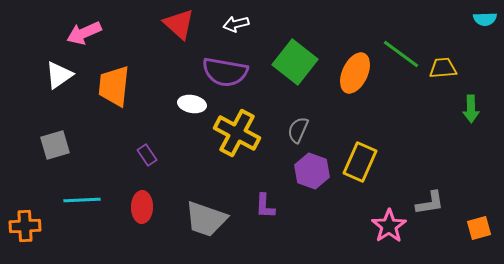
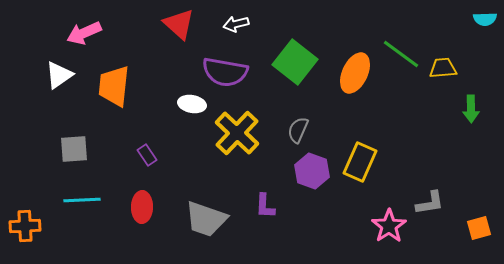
yellow cross: rotated 15 degrees clockwise
gray square: moved 19 px right, 4 px down; rotated 12 degrees clockwise
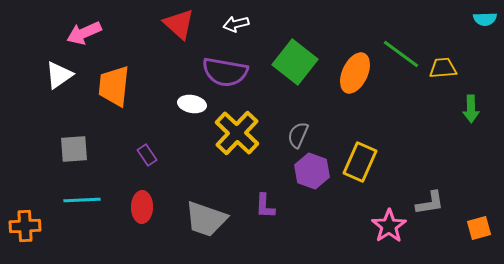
gray semicircle: moved 5 px down
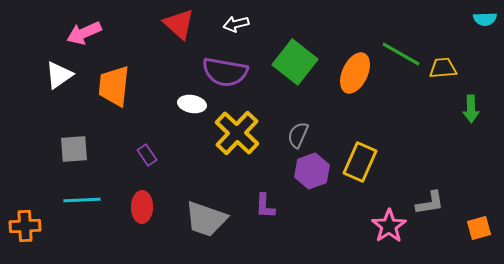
green line: rotated 6 degrees counterclockwise
purple hexagon: rotated 20 degrees clockwise
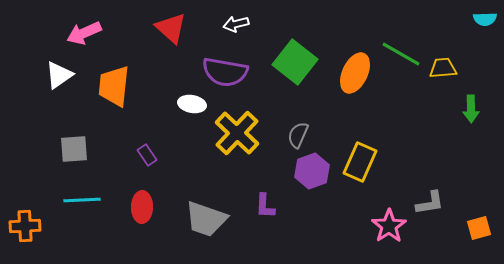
red triangle: moved 8 px left, 4 px down
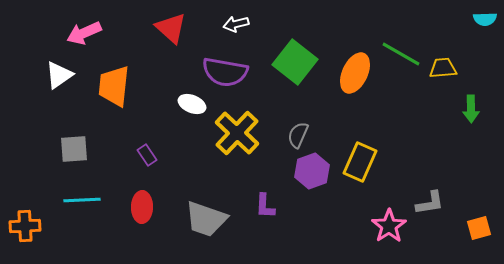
white ellipse: rotated 12 degrees clockwise
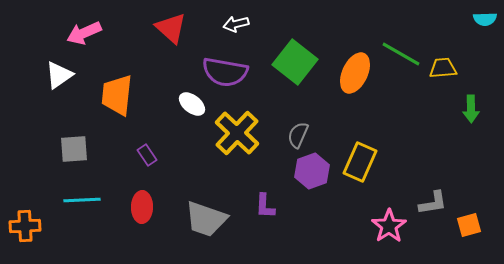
orange trapezoid: moved 3 px right, 9 px down
white ellipse: rotated 16 degrees clockwise
gray L-shape: moved 3 px right
orange square: moved 10 px left, 3 px up
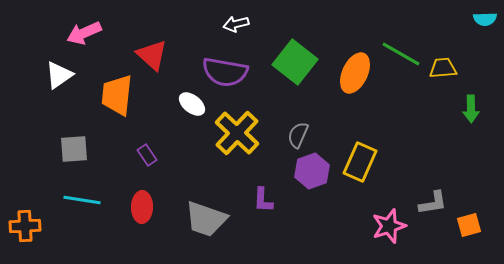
red triangle: moved 19 px left, 27 px down
cyan line: rotated 12 degrees clockwise
purple L-shape: moved 2 px left, 6 px up
pink star: rotated 16 degrees clockwise
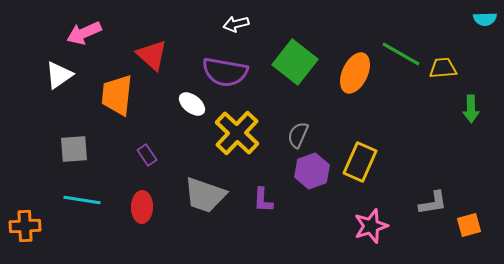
gray trapezoid: moved 1 px left, 24 px up
pink star: moved 18 px left
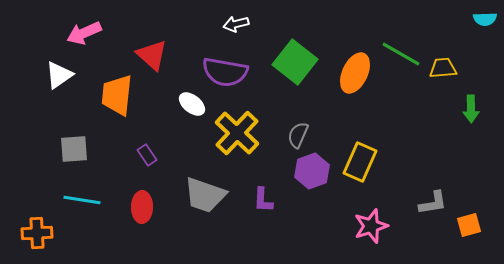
orange cross: moved 12 px right, 7 px down
